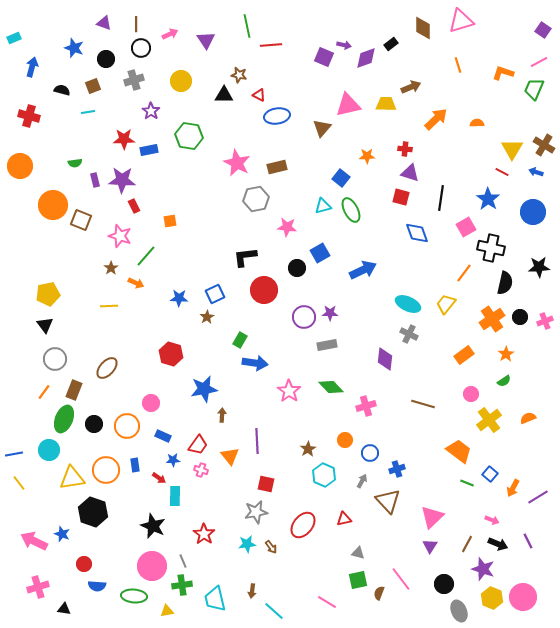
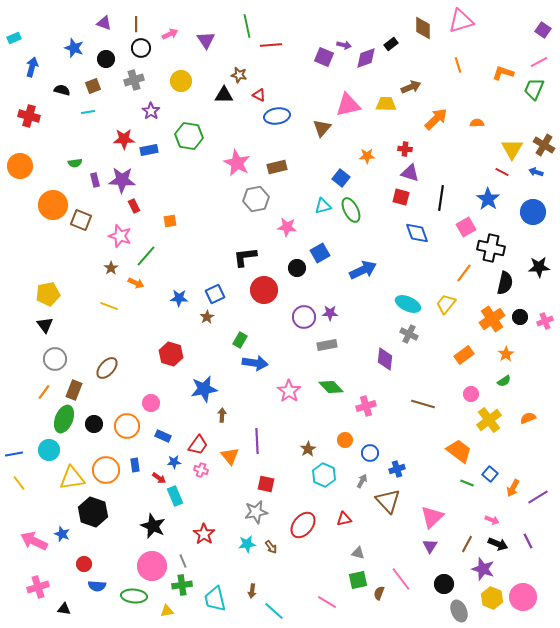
yellow line at (109, 306): rotated 24 degrees clockwise
blue star at (173, 460): moved 1 px right, 2 px down
cyan rectangle at (175, 496): rotated 24 degrees counterclockwise
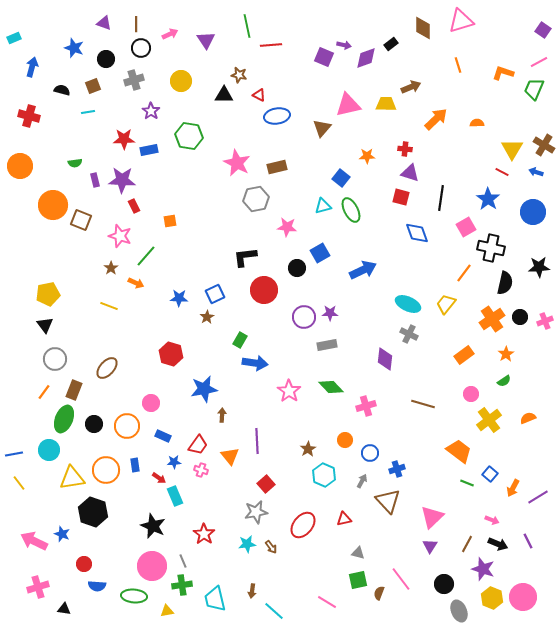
red square at (266, 484): rotated 36 degrees clockwise
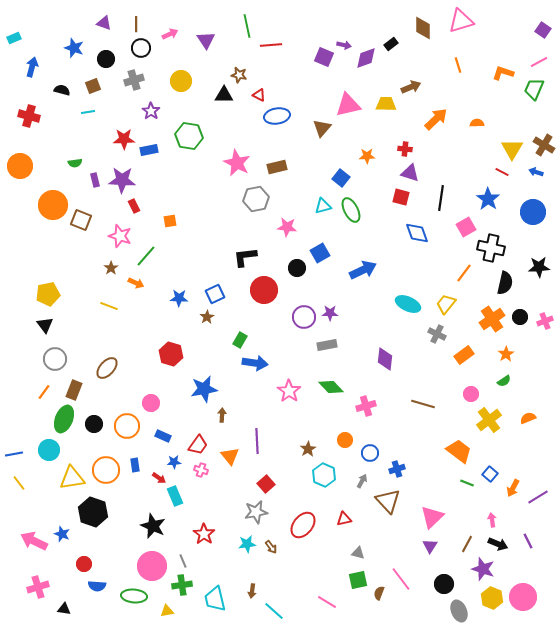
gray cross at (409, 334): moved 28 px right
pink arrow at (492, 520): rotated 120 degrees counterclockwise
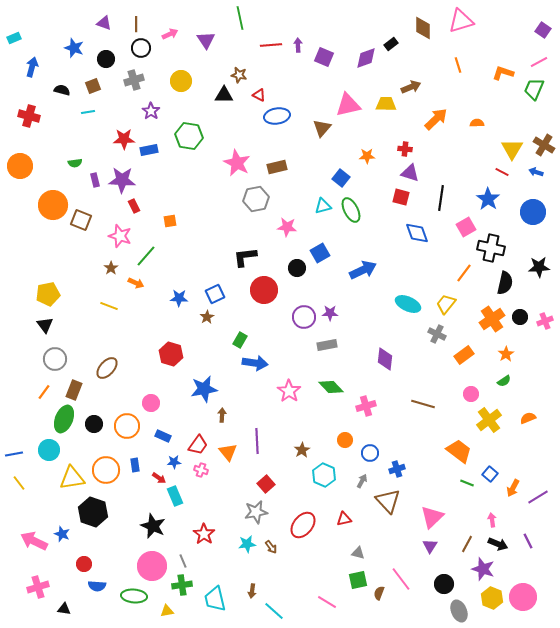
green line at (247, 26): moved 7 px left, 8 px up
purple arrow at (344, 45): moved 46 px left; rotated 104 degrees counterclockwise
brown star at (308, 449): moved 6 px left, 1 px down
orange triangle at (230, 456): moved 2 px left, 4 px up
